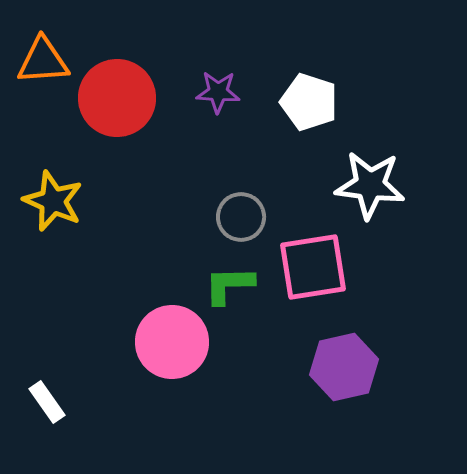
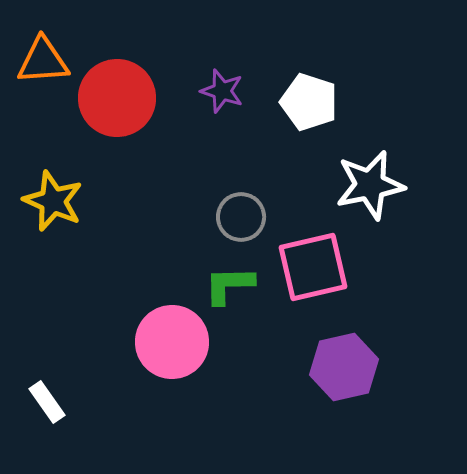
purple star: moved 4 px right, 1 px up; rotated 15 degrees clockwise
white star: rotated 18 degrees counterclockwise
pink square: rotated 4 degrees counterclockwise
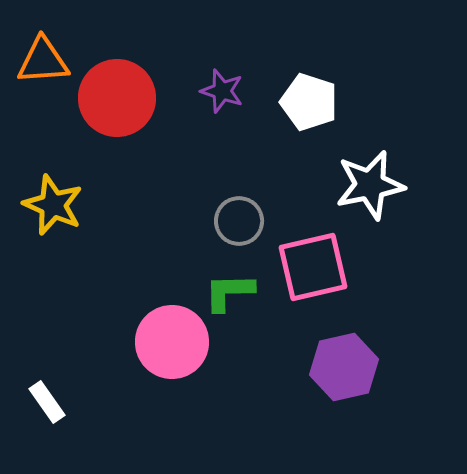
yellow star: moved 4 px down
gray circle: moved 2 px left, 4 px down
green L-shape: moved 7 px down
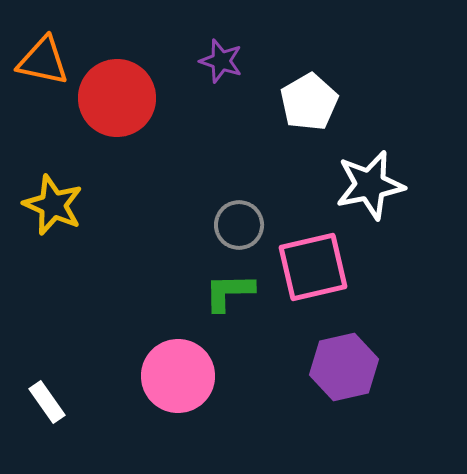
orange triangle: rotated 16 degrees clockwise
purple star: moved 1 px left, 30 px up
white pentagon: rotated 24 degrees clockwise
gray circle: moved 4 px down
pink circle: moved 6 px right, 34 px down
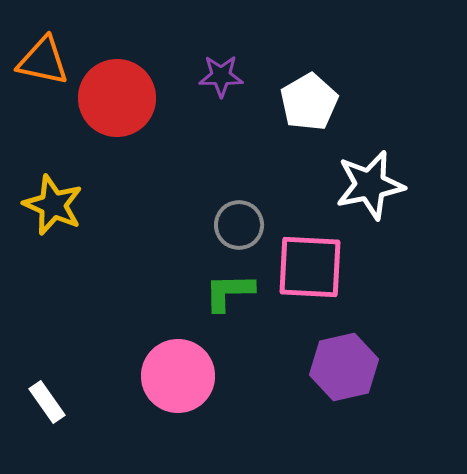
purple star: moved 15 px down; rotated 18 degrees counterclockwise
pink square: moved 3 px left; rotated 16 degrees clockwise
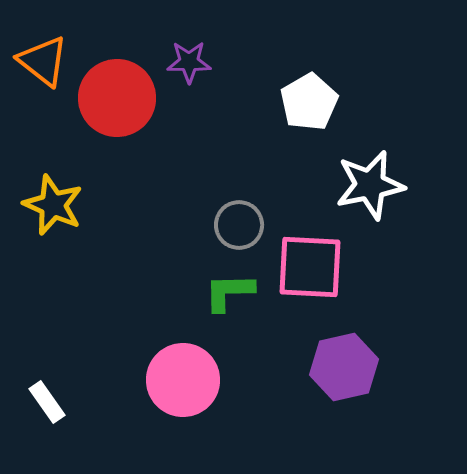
orange triangle: rotated 26 degrees clockwise
purple star: moved 32 px left, 14 px up
pink circle: moved 5 px right, 4 px down
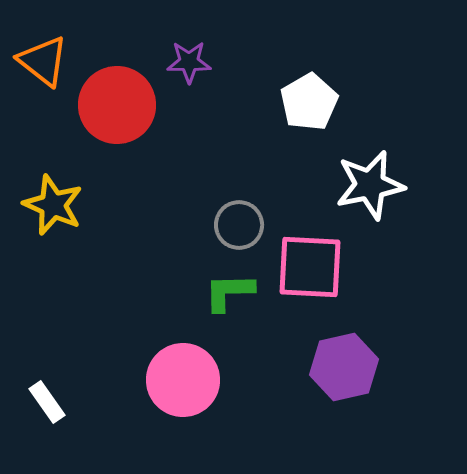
red circle: moved 7 px down
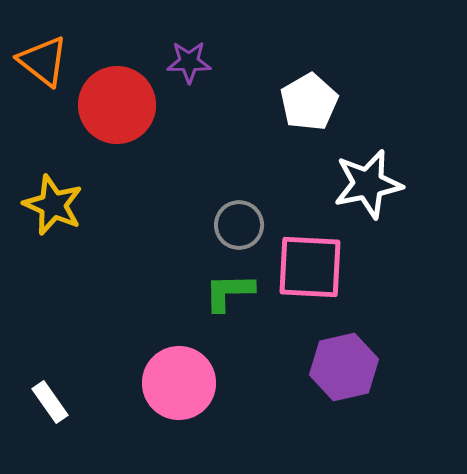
white star: moved 2 px left, 1 px up
pink circle: moved 4 px left, 3 px down
white rectangle: moved 3 px right
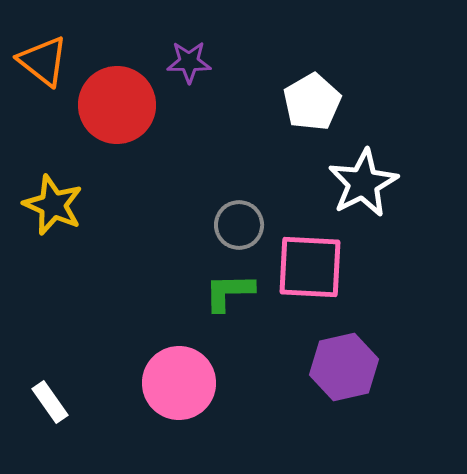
white pentagon: moved 3 px right
white star: moved 5 px left, 1 px up; rotated 16 degrees counterclockwise
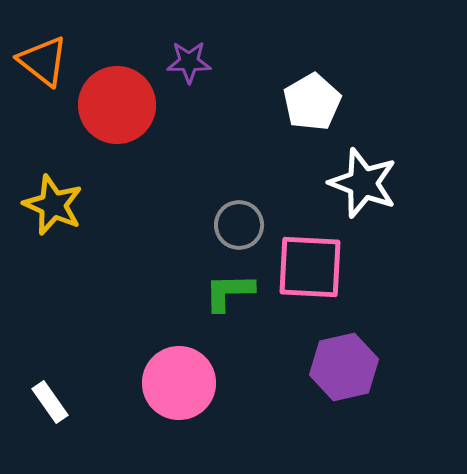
white star: rotated 24 degrees counterclockwise
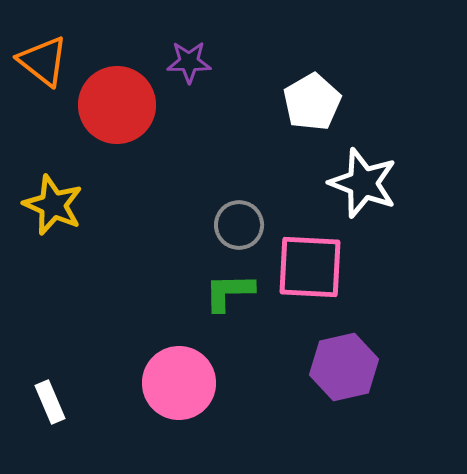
white rectangle: rotated 12 degrees clockwise
